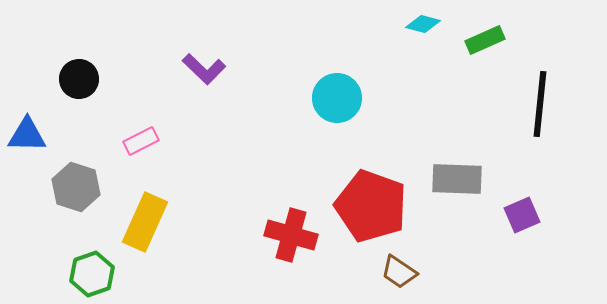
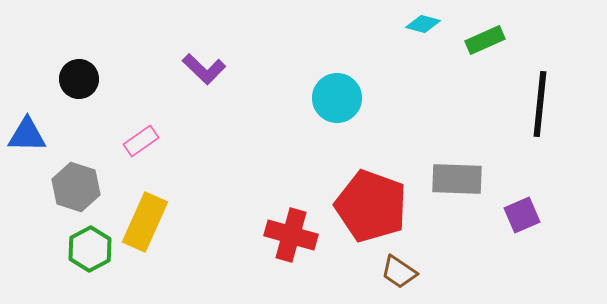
pink rectangle: rotated 8 degrees counterclockwise
green hexagon: moved 2 px left, 25 px up; rotated 9 degrees counterclockwise
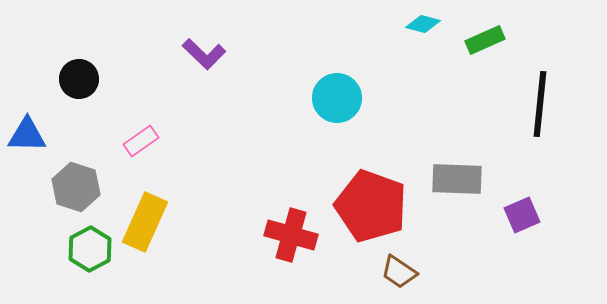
purple L-shape: moved 15 px up
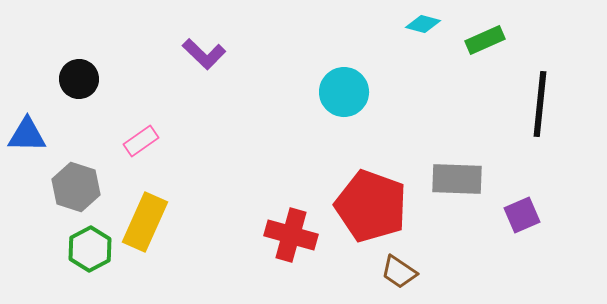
cyan circle: moved 7 px right, 6 px up
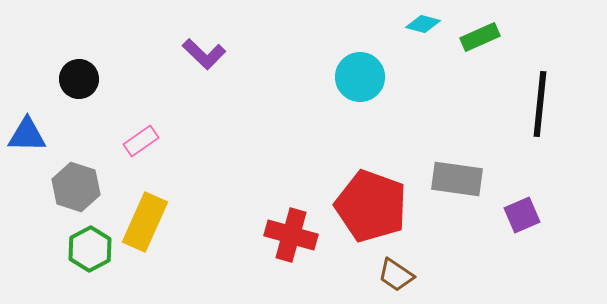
green rectangle: moved 5 px left, 3 px up
cyan circle: moved 16 px right, 15 px up
gray rectangle: rotated 6 degrees clockwise
brown trapezoid: moved 3 px left, 3 px down
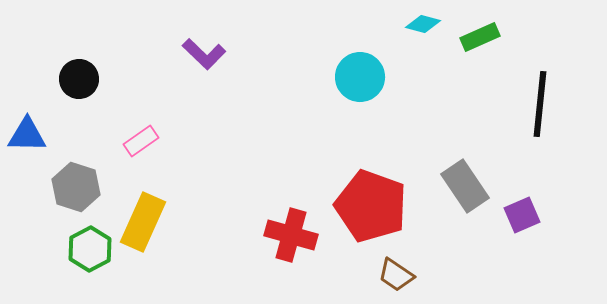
gray rectangle: moved 8 px right, 7 px down; rotated 48 degrees clockwise
yellow rectangle: moved 2 px left
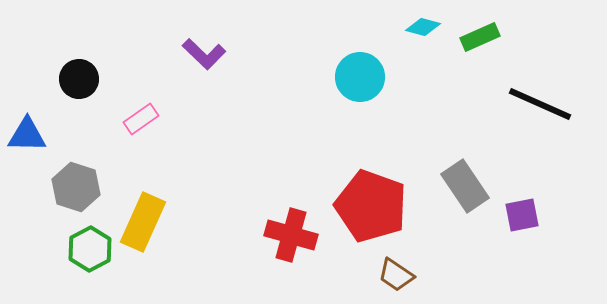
cyan diamond: moved 3 px down
black line: rotated 72 degrees counterclockwise
pink rectangle: moved 22 px up
purple square: rotated 12 degrees clockwise
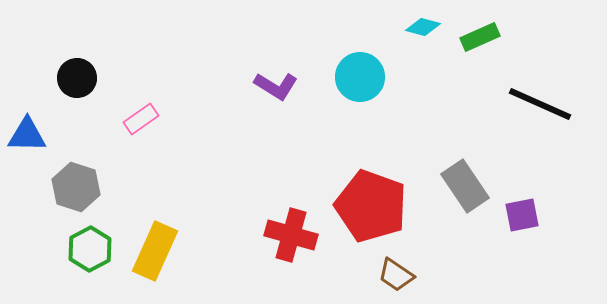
purple L-shape: moved 72 px right, 32 px down; rotated 12 degrees counterclockwise
black circle: moved 2 px left, 1 px up
yellow rectangle: moved 12 px right, 29 px down
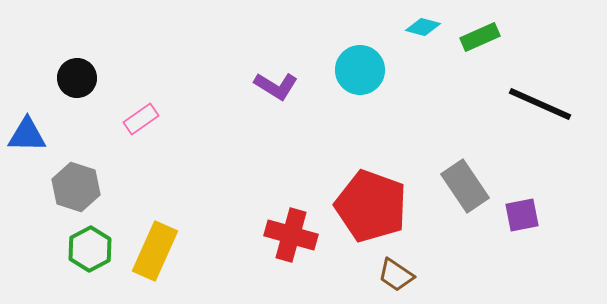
cyan circle: moved 7 px up
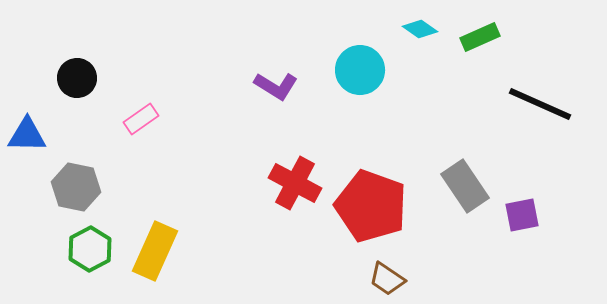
cyan diamond: moved 3 px left, 2 px down; rotated 20 degrees clockwise
gray hexagon: rotated 6 degrees counterclockwise
red cross: moved 4 px right, 52 px up; rotated 12 degrees clockwise
brown trapezoid: moved 9 px left, 4 px down
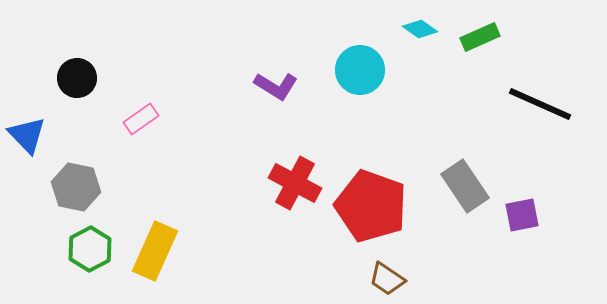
blue triangle: rotated 45 degrees clockwise
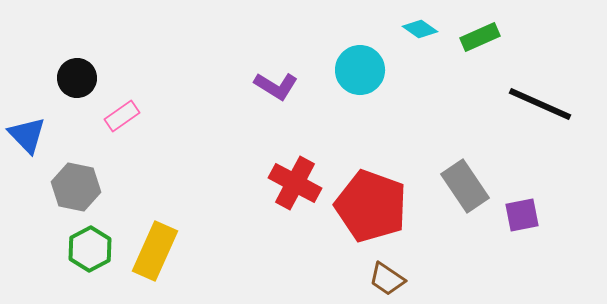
pink rectangle: moved 19 px left, 3 px up
